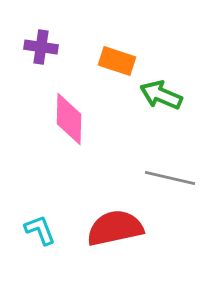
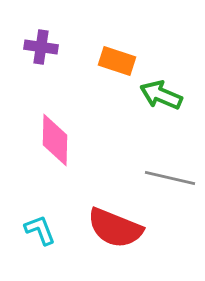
pink diamond: moved 14 px left, 21 px down
red semicircle: rotated 146 degrees counterclockwise
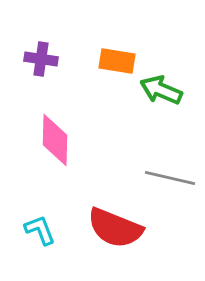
purple cross: moved 12 px down
orange rectangle: rotated 9 degrees counterclockwise
green arrow: moved 5 px up
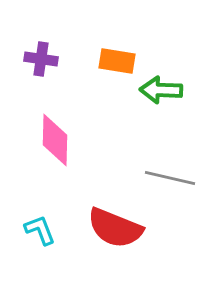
green arrow: rotated 21 degrees counterclockwise
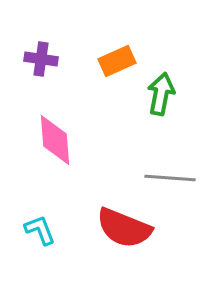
orange rectangle: rotated 33 degrees counterclockwise
green arrow: moved 4 px down; rotated 99 degrees clockwise
pink diamond: rotated 6 degrees counterclockwise
gray line: rotated 9 degrees counterclockwise
red semicircle: moved 9 px right
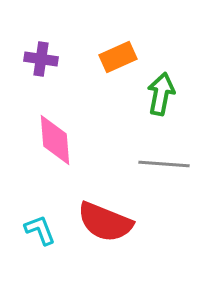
orange rectangle: moved 1 px right, 4 px up
gray line: moved 6 px left, 14 px up
red semicircle: moved 19 px left, 6 px up
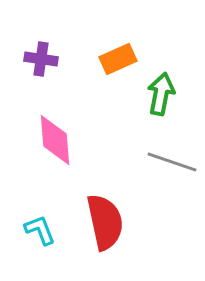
orange rectangle: moved 2 px down
gray line: moved 8 px right, 2 px up; rotated 15 degrees clockwise
red semicircle: rotated 124 degrees counterclockwise
